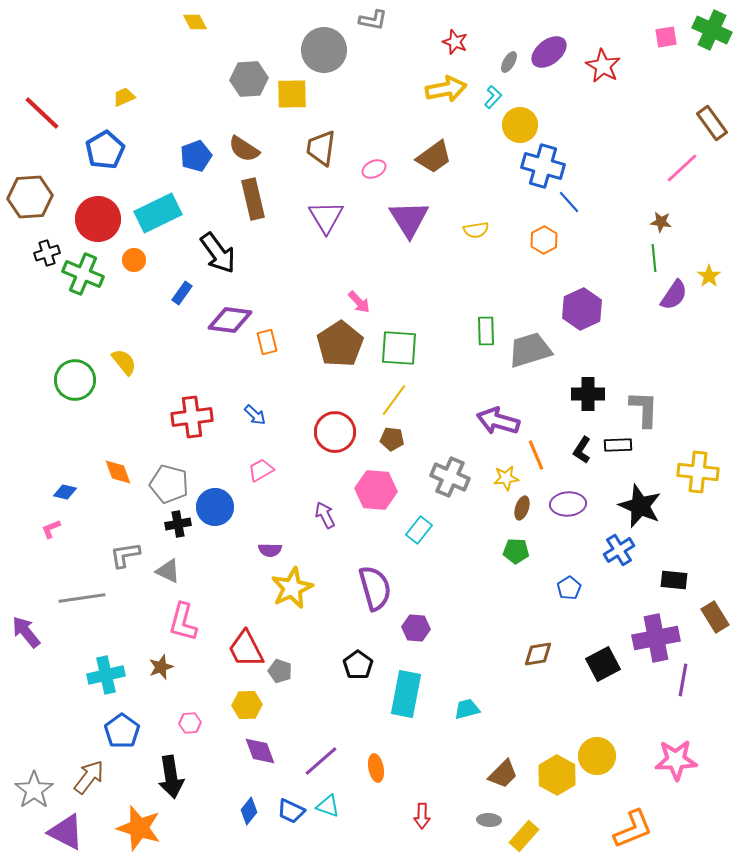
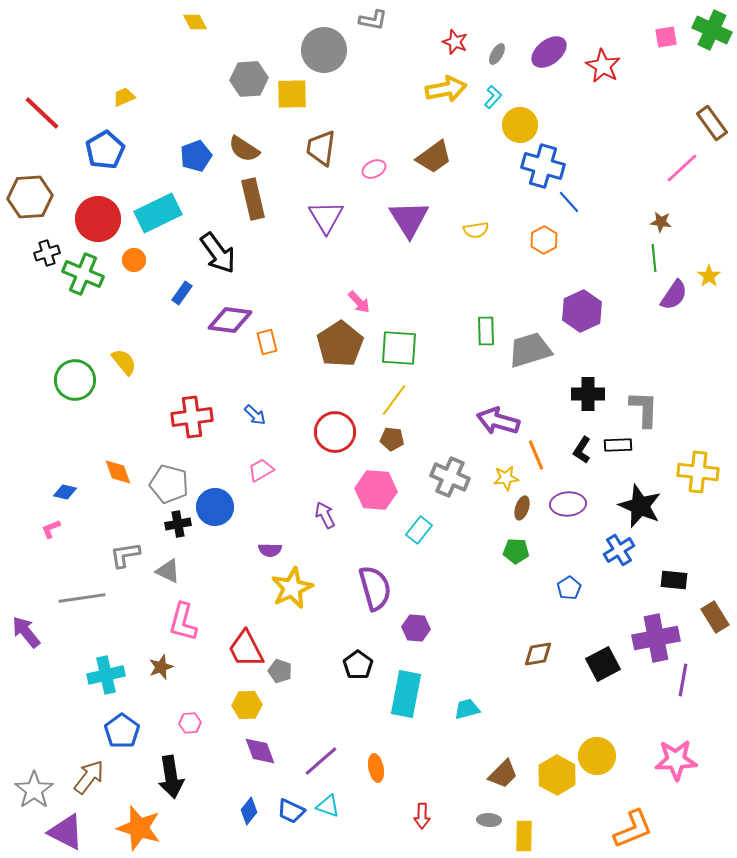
gray ellipse at (509, 62): moved 12 px left, 8 px up
purple hexagon at (582, 309): moved 2 px down
yellow rectangle at (524, 836): rotated 40 degrees counterclockwise
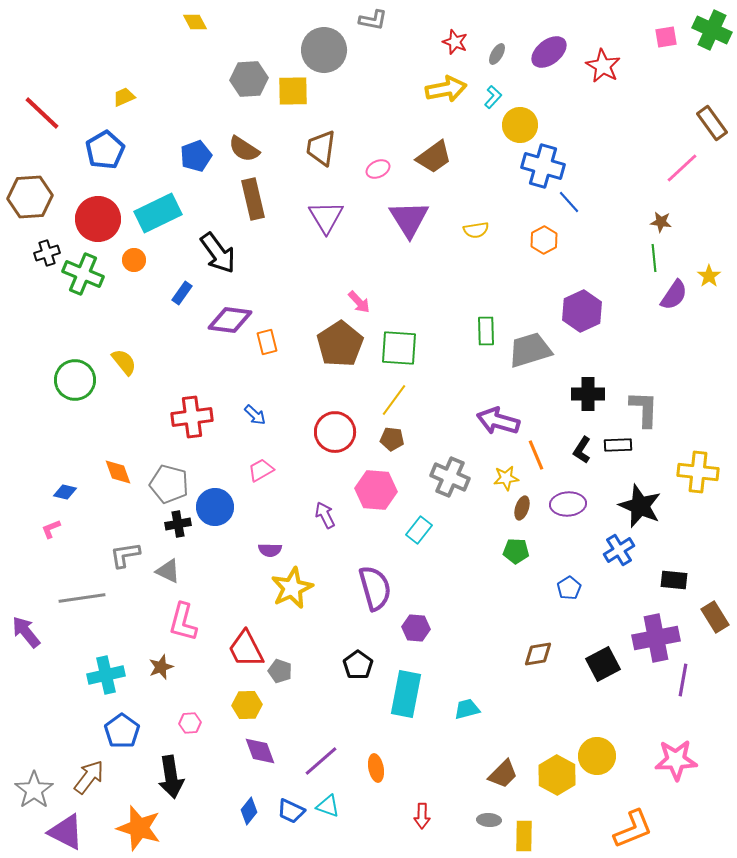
yellow square at (292, 94): moved 1 px right, 3 px up
pink ellipse at (374, 169): moved 4 px right
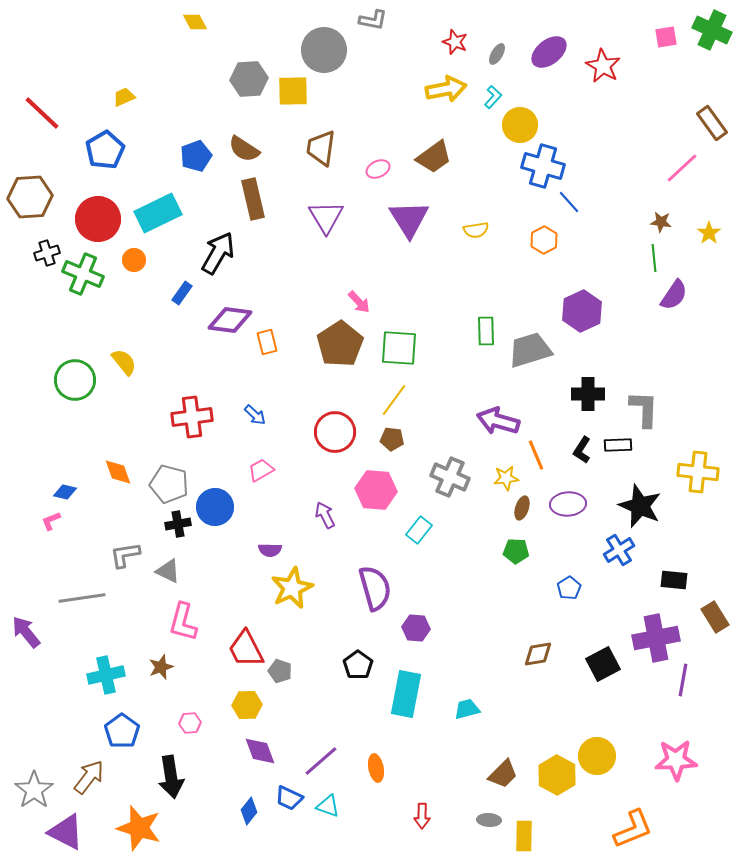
black arrow at (218, 253): rotated 114 degrees counterclockwise
yellow star at (709, 276): moved 43 px up
pink L-shape at (51, 529): moved 8 px up
blue trapezoid at (291, 811): moved 2 px left, 13 px up
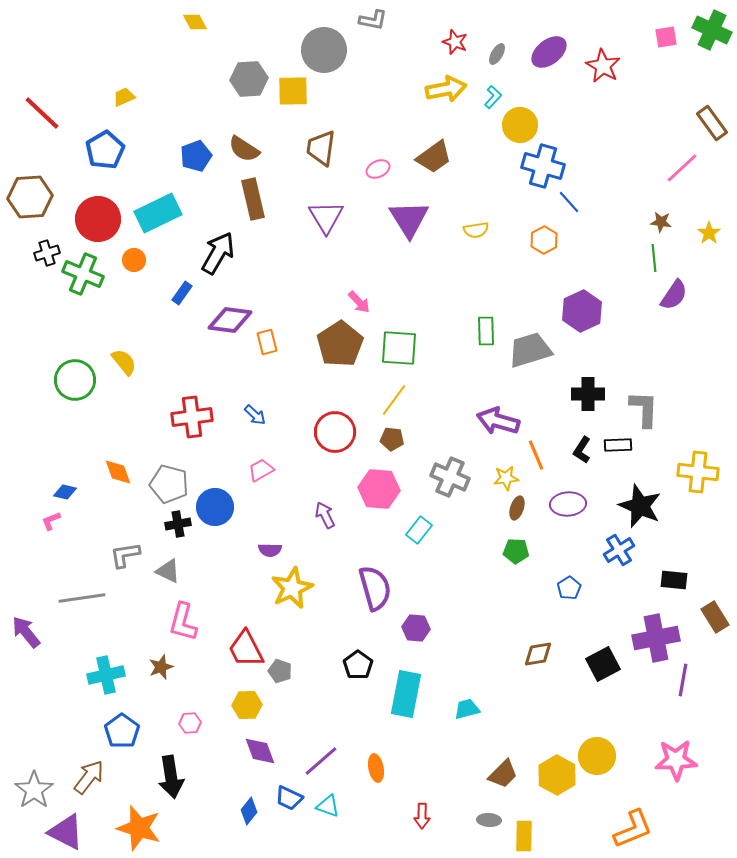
pink hexagon at (376, 490): moved 3 px right, 1 px up
brown ellipse at (522, 508): moved 5 px left
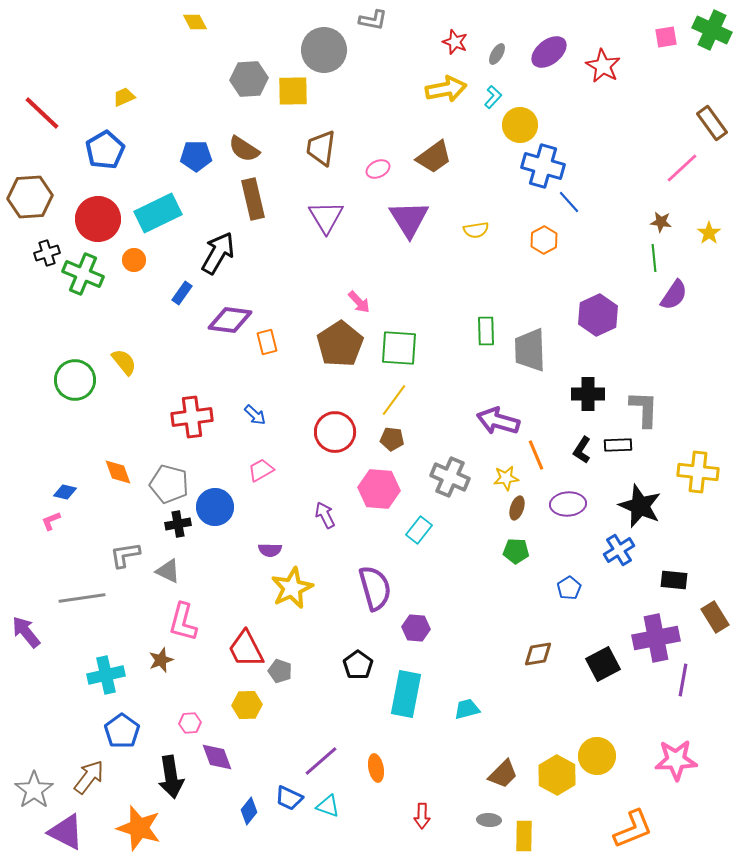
blue pentagon at (196, 156): rotated 20 degrees clockwise
purple hexagon at (582, 311): moved 16 px right, 4 px down
gray trapezoid at (530, 350): rotated 75 degrees counterclockwise
brown star at (161, 667): moved 7 px up
purple diamond at (260, 751): moved 43 px left, 6 px down
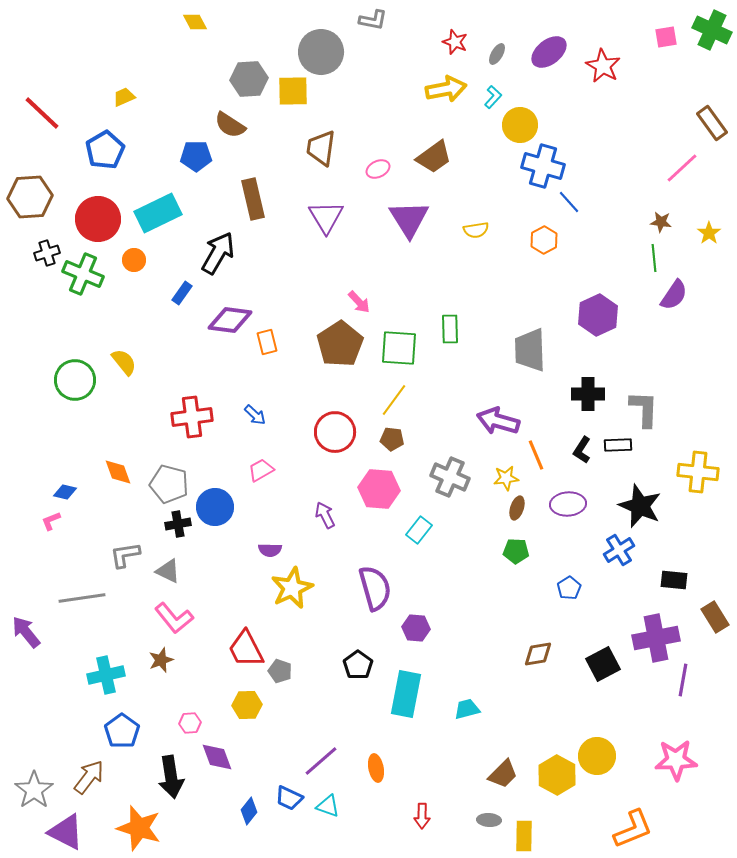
gray circle at (324, 50): moved 3 px left, 2 px down
brown semicircle at (244, 149): moved 14 px left, 24 px up
green rectangle at (486, 331): moved 36 px left, 2 px up
pink L-shape at (183, 622): moved 9 px left, 4 px up; rotated 54 degrees counterclockwise
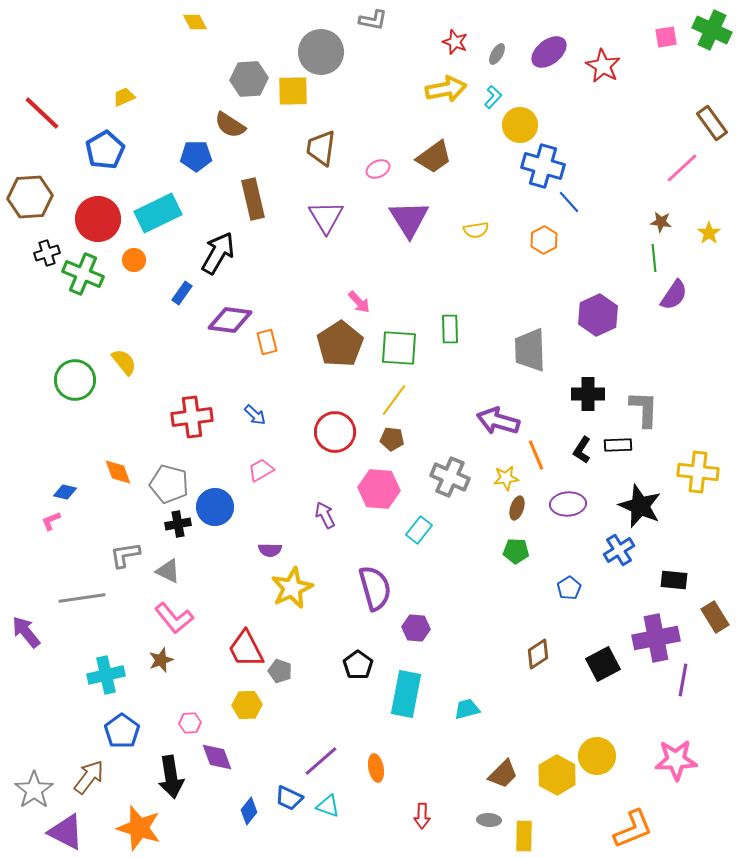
brown diamond at (538, 654): rotated 24 degrees counterclockwise
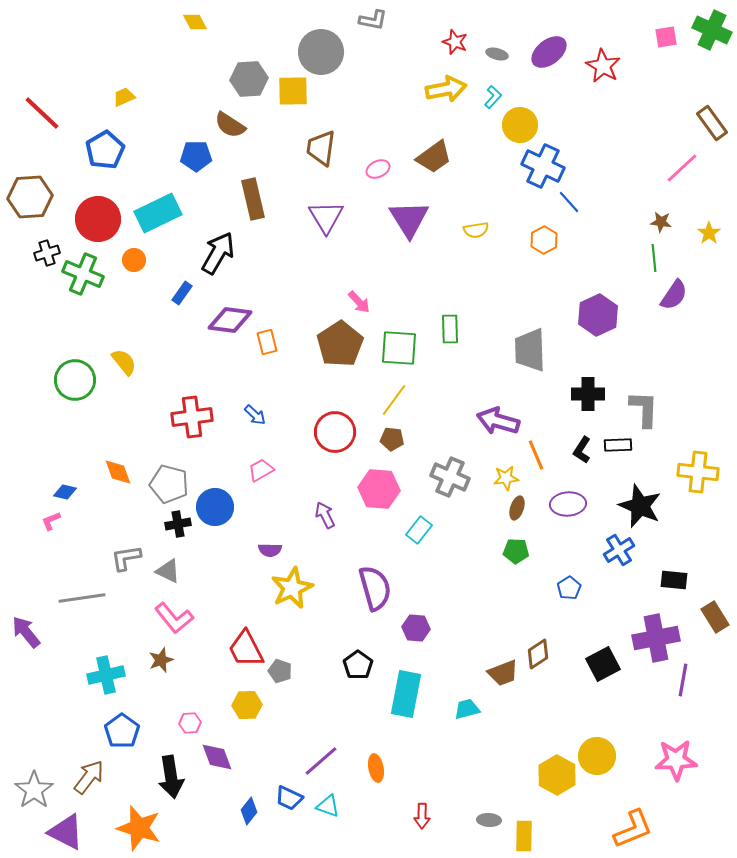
gray ellipse at (497, 54): rotated 75 degrees clockwise
blue cross at (543, 166): rotated 9 degrees clockwise
gray L-shape at (125, 555): moved 1 px right, 3 px down
brown trapezoid at (503, 774): moved 101 px up; rotated 24 degrees clockwise
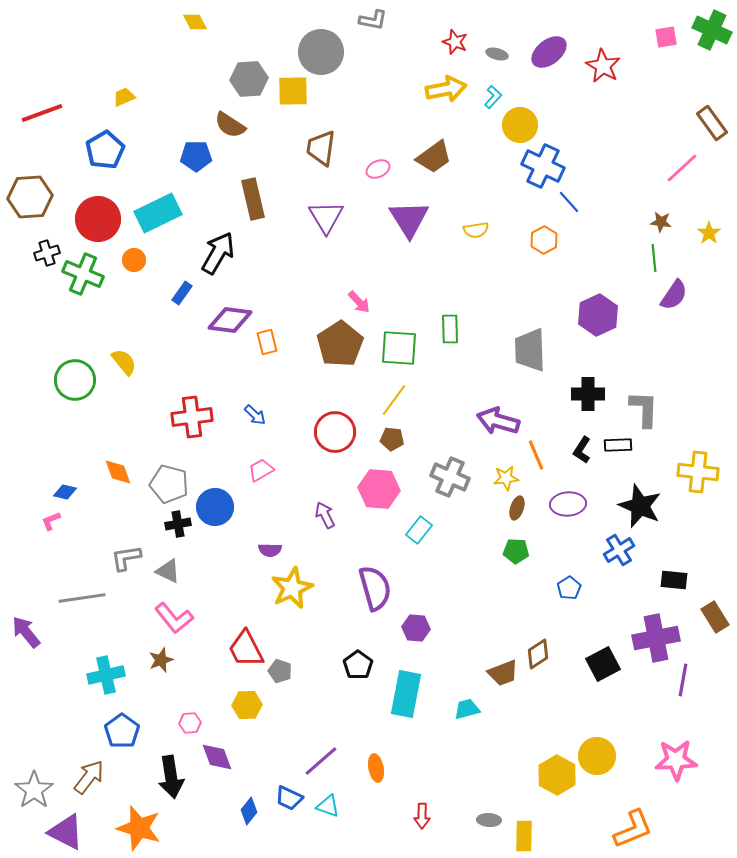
red line at (42, 113): rotated 63 degrees counterclockwise
